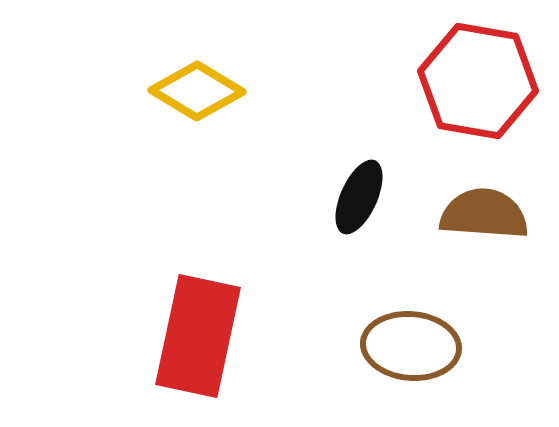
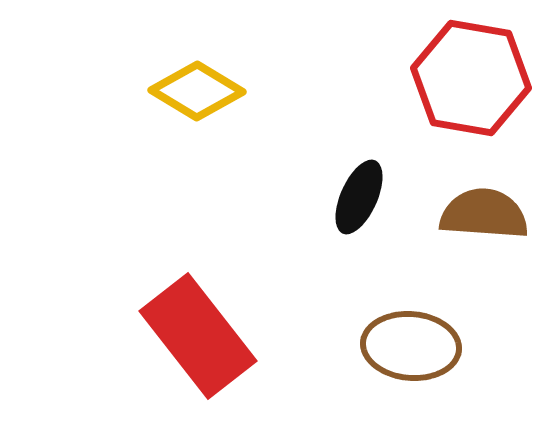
red hexagon: moved 7 px left, 3 px up
red rectangle: rotated 50 degrees counterclockwise
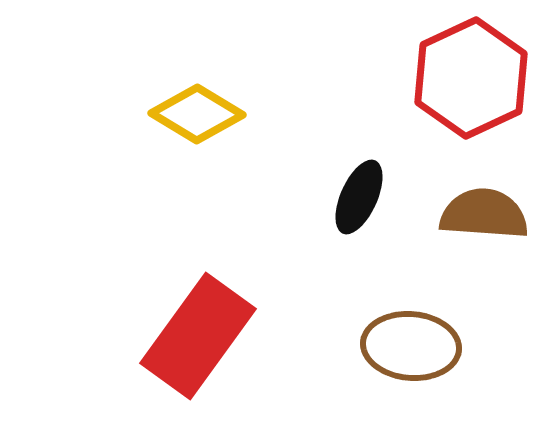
red hexagon: rotated 25 degrees clockwise
yellow diamond: moved 23 px down
red rectangle: rotated 74 degrees clockwise
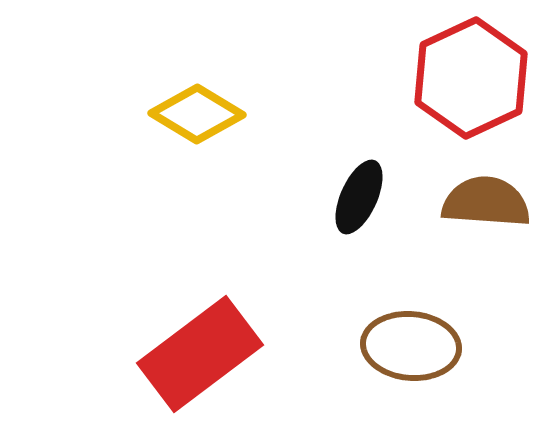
brown semicircle: moved 2 px right, 12 px up
red rectangle: moved 2 px right, 18 px down; rotated 17 degrees clockwise
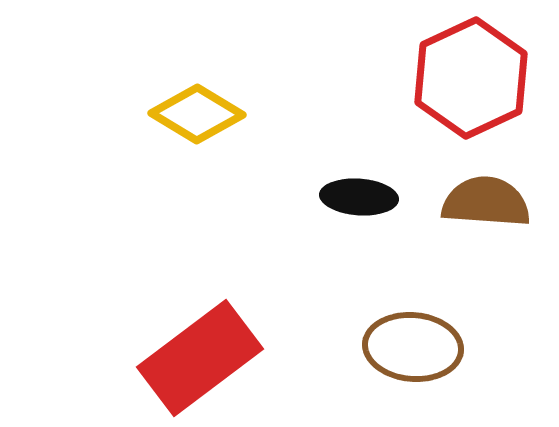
black ellipse: rotated 70 degrees clockwise
brown ellipse: moved 2 px right, 1 px down
red rectangle: moved 4 px down
